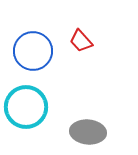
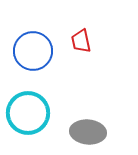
red trapezoid: rotated 30 degrees clockwise
cyan circle: moved 2 px right, 6 px down
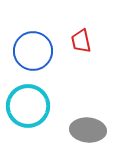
cyan circle: moved 7 px up
gray ellipse: moved 2 px up
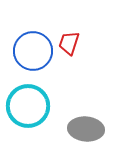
red trapezoid: moved 12 px left, 2 px down; rotated 30 degrees clockwise
gray ellipse: moved 2 px left, 1 px up
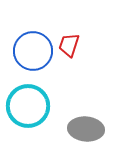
red trapezoid: moved 2 px down
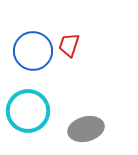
cyan circle: moved 5 px down
gray ellipse: rotated 20 degrees counterclockwise
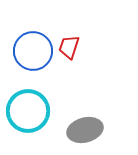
red trapezoid: moved 2 px down
gray ellipse: moved 1 px left, 1 px down
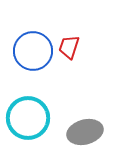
cyan circle: moved 7 px down
gray ellipse: moved 2 px down
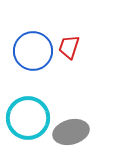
gray ellipse: moved 14 px left
